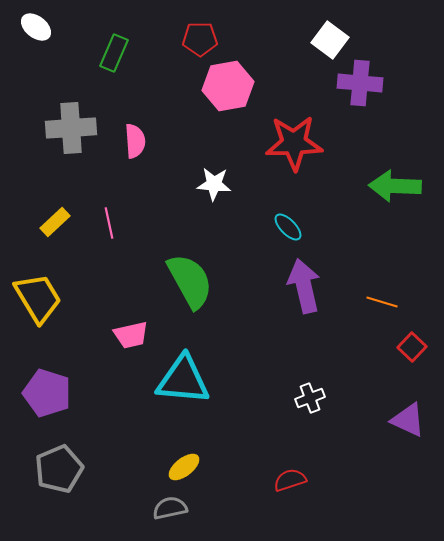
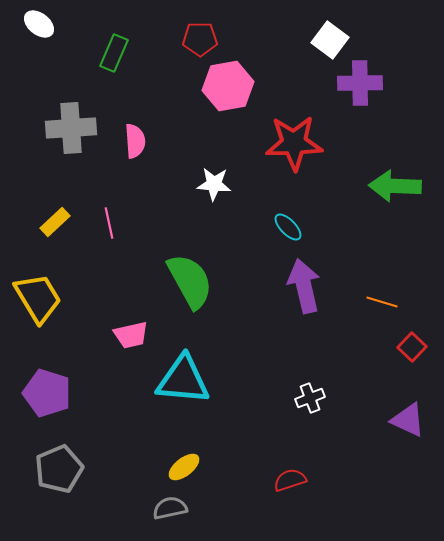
white ellipse: moved 3 px right, 3 px up
purple cross: rotated 6 degrees counterclockwise
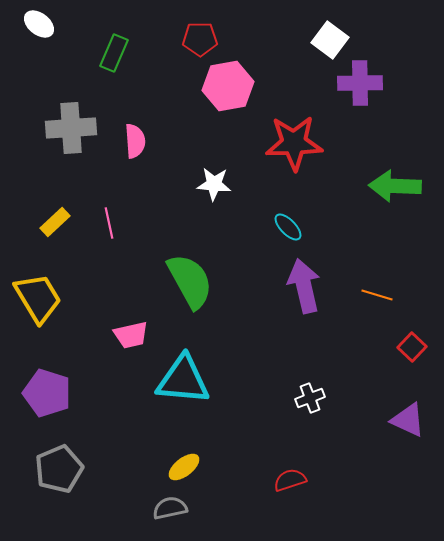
orange line: moved 5 px left, 7 px up
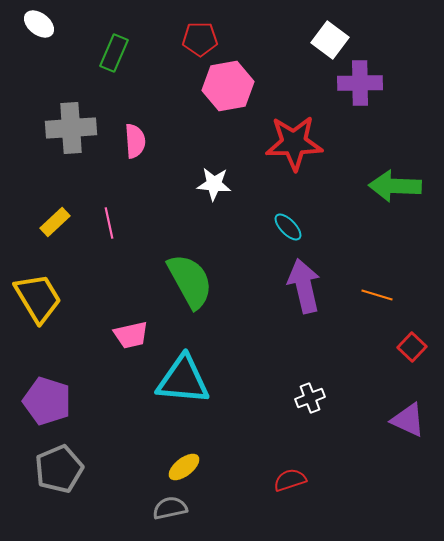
purple pentagon: moved 8 px down
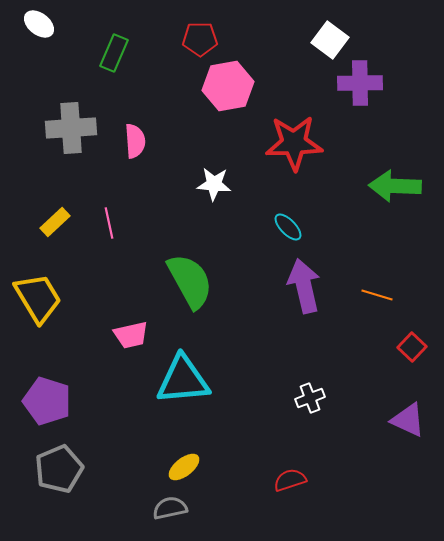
cyan triangle: rotated 10 degrees counterclockwise
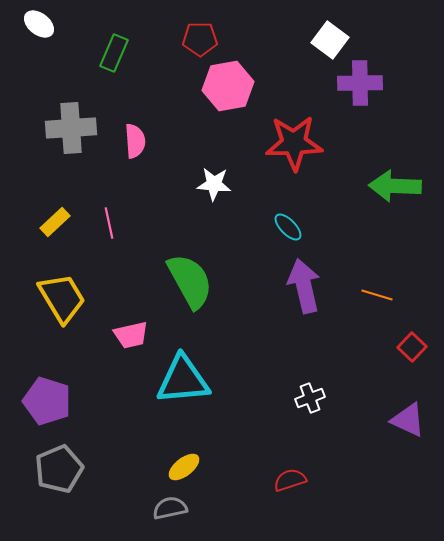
yellow trapezoid: moved 24 px right
